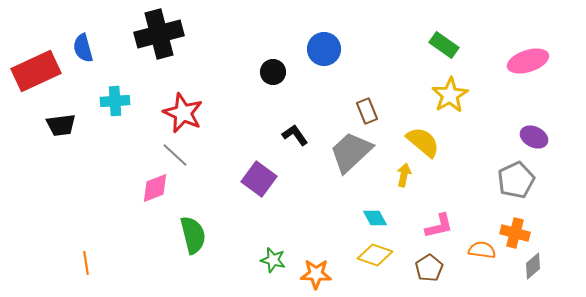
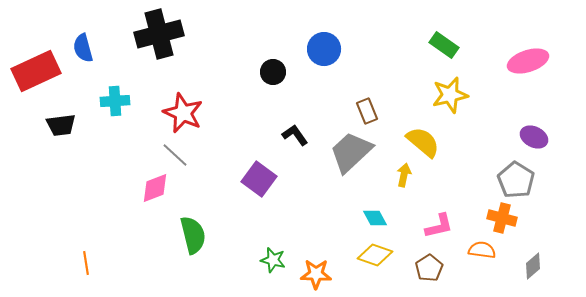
yellow star: rotated 18 degrees clockwise
gray pentagon: rotated 15 degrees counterclockwise
orange cross: moved 13 px left, 15 px up
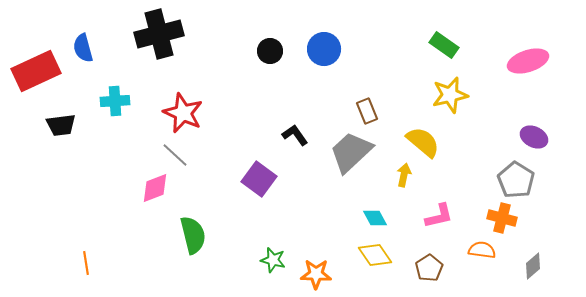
black circle: moved 3 px left, 21 px up
pink L-shape: moved 10 px up
yellow diamond: rotated 36 degrees clockwise
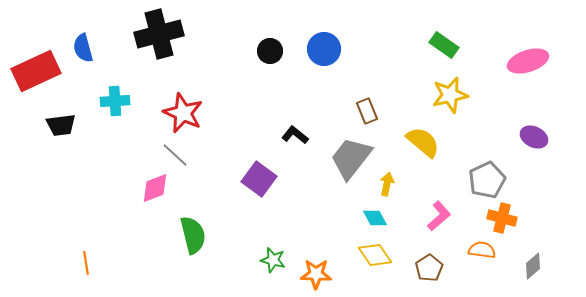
black L-shape: rotated 16 degrees counterclockwise
gray trapezoid: moved 6 px down; rotated 9 degrees counterclockwise
yellow arrow: moved 17 px left, 9 px down
gray pentagon: moved 29 px left; rotated 15 degrees clockwise
pink L-shape: rotated 28 degrees counterclockwise
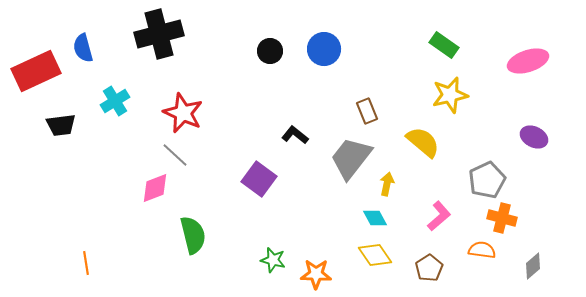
cyan cross: rotated 28 degrees counterclockwise
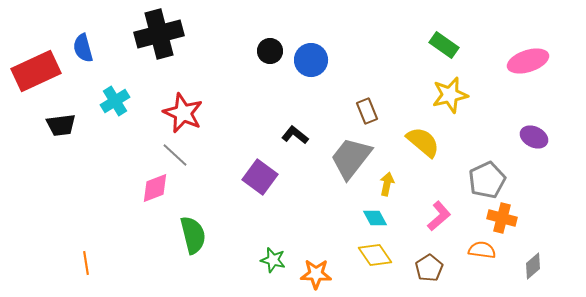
blue circle: moved 13 px left, 11 px down
purple square: moved 1 px right, 2 px up
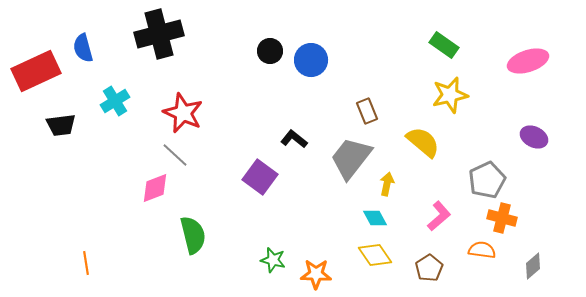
black L-shape: moved 1 px left, 4 px down
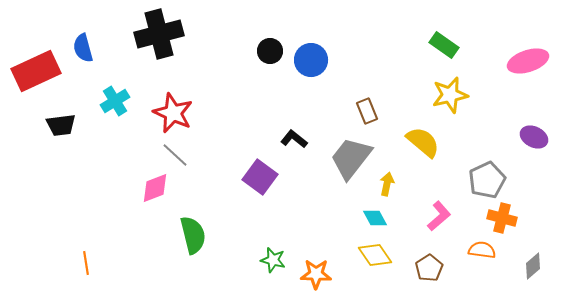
red star: moved 10 px left
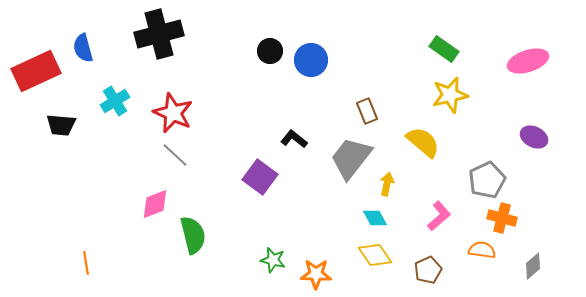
green rectangle: moved 4 px down
black trapezoid: rotated 12 degrees clockwise
pink diamond: moved 16 px down
brown pentagon: moved 1 px left, 2 px down; rotated 8 degrees clockwise
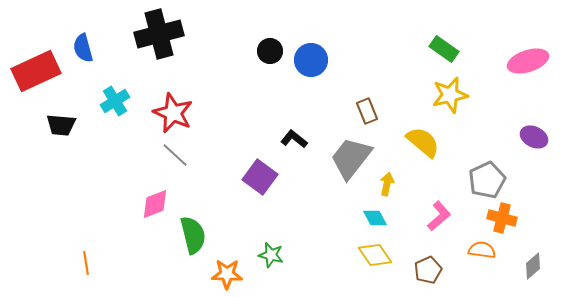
green star: moved 2 px left, 5 px up
orange star: moved 89 px left
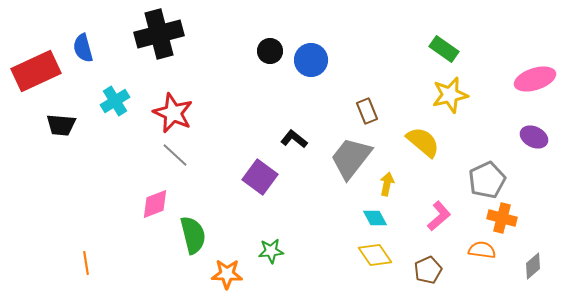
pink ellipse: moved 7 px right, 18 px down
green star: moved 4 px up; rotated 20 degrees counterclockwise
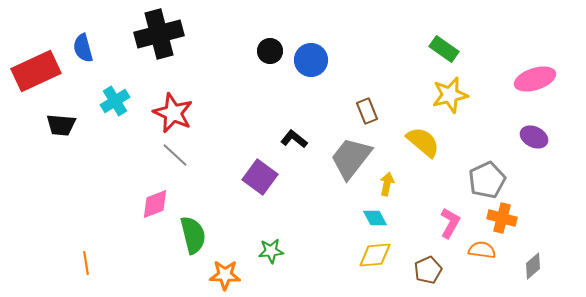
pink L-shape: moved 11 px right, 7 px down; rotated 20 degrees counterclockwise
yellow diamond: rotated 60 degrees counterclockwise
orange star: moved 2 px left, 1 px down
